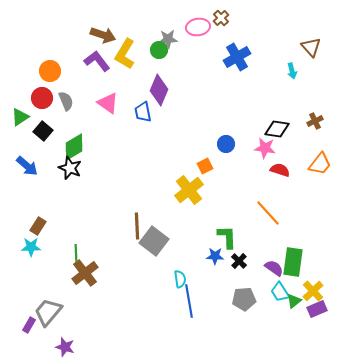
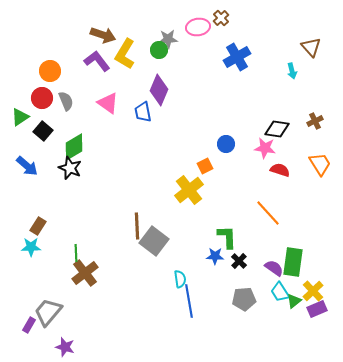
orange trapezoid at (320, 164): rotated 70 degrees counterclockwise
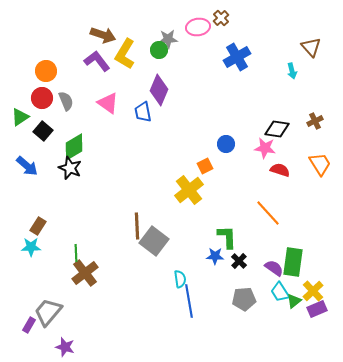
orange circle at (50, 71): moved 4 px left
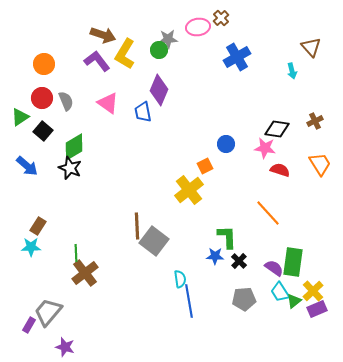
orange circle at (46, 71): moved 2 px left, 7 px up
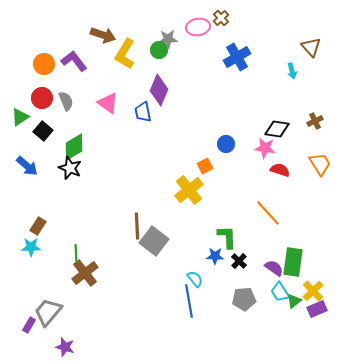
purple L-shape at (97, 61): moved 23 px left
cyan semicircle at (180, 279): moved 15 px right; rotated 30 degrees counterclockwise
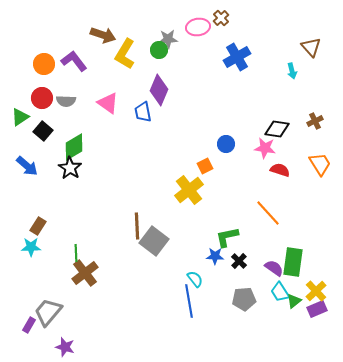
gray semicircle at (66, 101): rotated 114 degrees clockwise
black star at (70, 168): rotated 10 degrees clockwise
green L-shape at (227, 237): rotated 100 degrees counterclockwise
yellow cross at (313, 291): moved 3 px right
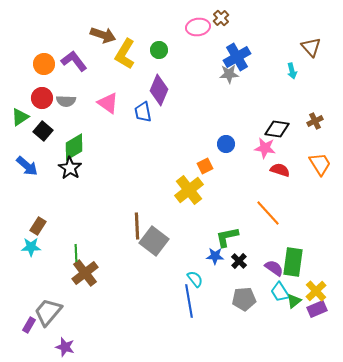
gray star at (168, 39): moved 61 px right, 35 px down
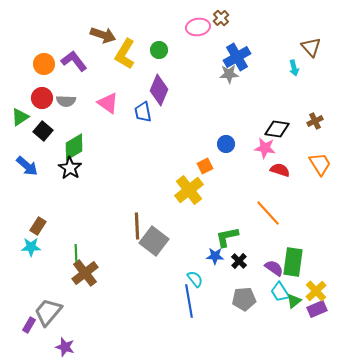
cyan arrow at (292, 71): moved 2 px right, 3 px up
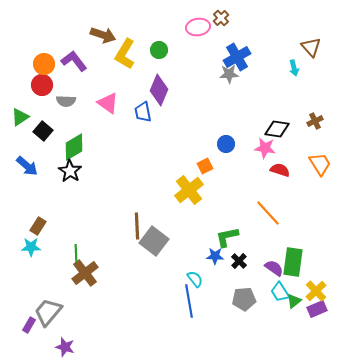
red circle at (42, 98): moved 13 px up
black star at (70, 168): moved 3 px down
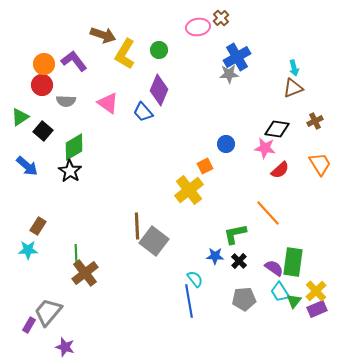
brown triangle at (311, 47): moved 18 px left, 41 px down; rotated 50 degrees clockwise
blue trapezoid at (143, 112): rotated 30 degrees counterclockwise
red semicircle at (280, 170): rotated 120 degrees clockwise
green L-shape at (227, 237): moved 8 px right, 3 px up
cyan star at (31, 247): moved 3 px left, 3 px down
green triangle at (294, 301): rotated 14 degrees counterclockwise
